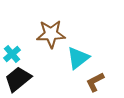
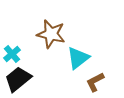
brown star: rotated 16 degrees clockwise
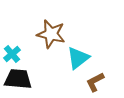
black trapezoid: rotated 44 degrees clockwise
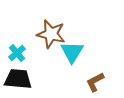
cyan cross: moved 5 px right, 1 px up
cyan triangle: moved 6 px left, 6 px up; rotated 20 degrees counterclockwise
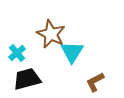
brown star: rotated 12 degrees clockwise
black trapezoid: moved 9 px right; rotated 20 degrees counterclockwise
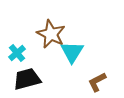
brown L-shape: moved 2 px right
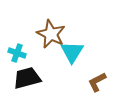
cyan cross: rotated 30 degrees counterclockwise
black trapezoid: moved 1 px up
